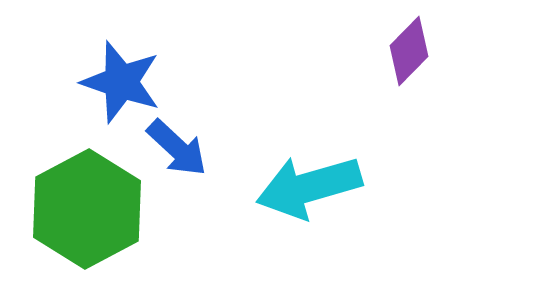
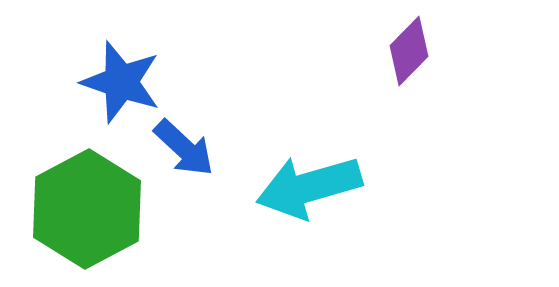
blue arrow: moved 7 px right
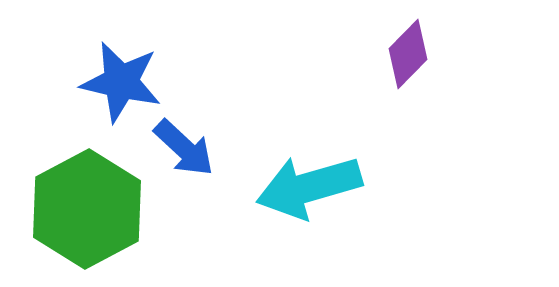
purple diamond: moved 1 px left, 3 px down
blue star: rotated 6 degrees counterclockwise
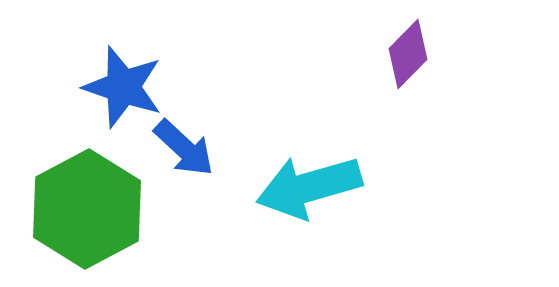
blue star: moved 2 px right, 5 px down; rotated 6 degrees clockwise
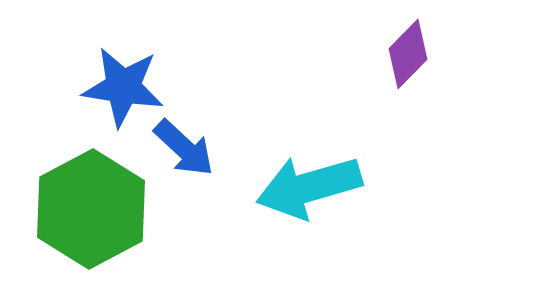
blue star: rotated 10 degrees counterclockwise
green hexagon: moved 4 px right
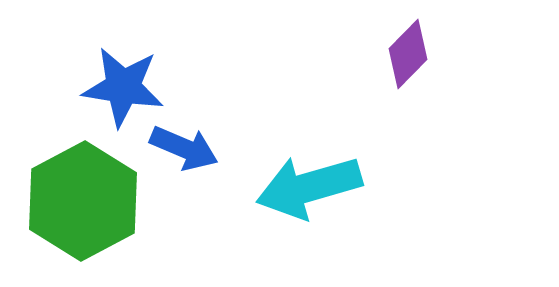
blue arrow: rotated 20 degrees counterclockwise
green hexagon: moved 8 px left, 8 px up
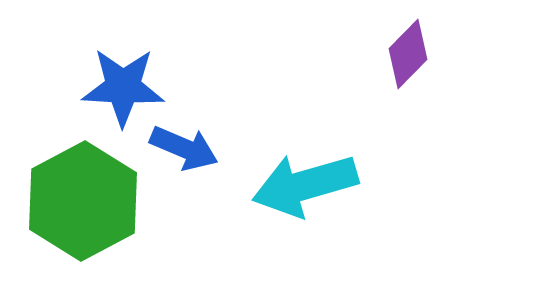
blue star: rotated 6 degrees counterclockwise
cyan arrow: moved 4 px left, 2 px up
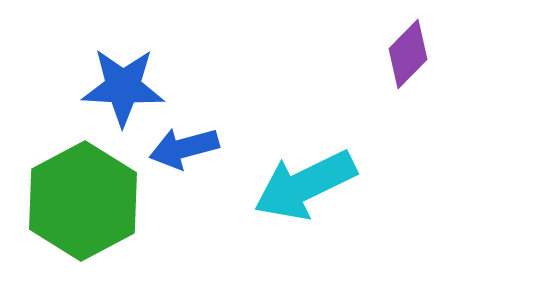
blue arrow: rotated 142 degrees clockwise
cyan arrow: rotated 10 degrees counterclockwise
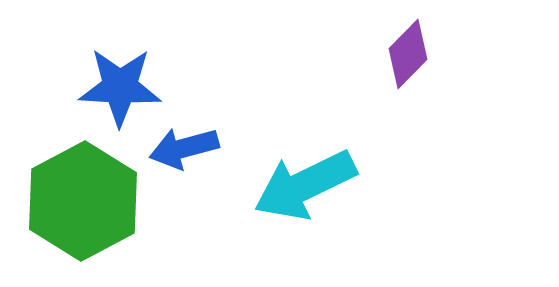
blue star: moved 3 px left
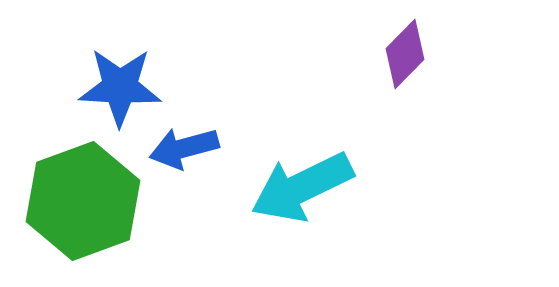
purple diamond: moved 3 px left
cyan arrow: moved 3 px left, 2 px down
green hexagon: rotated 8 degrees clockwise
